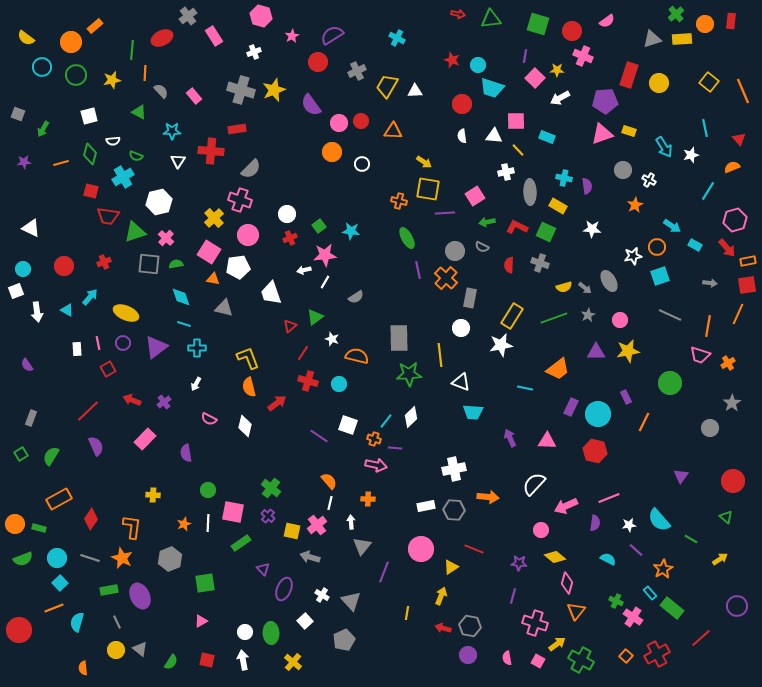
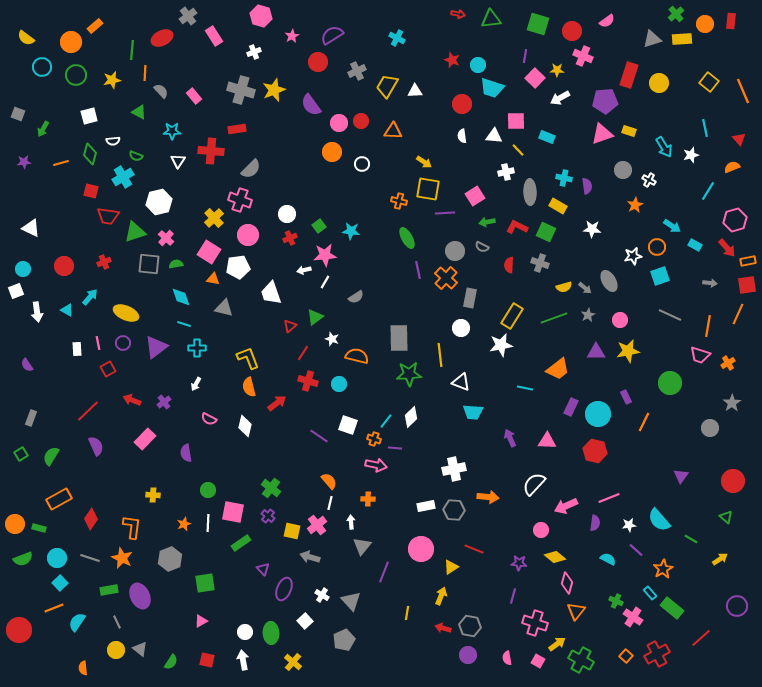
cyan semicircle at (77, 622): rotated 18 degrees clockwise
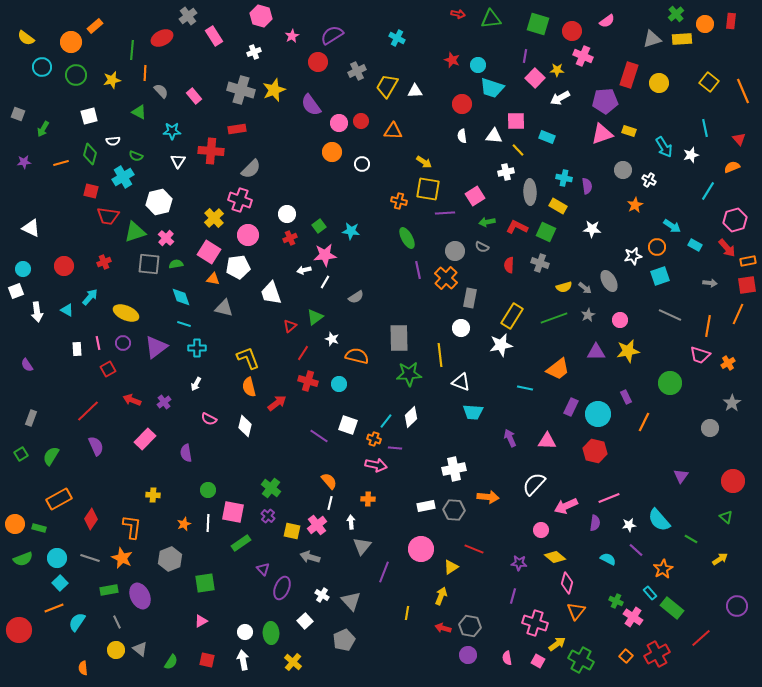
purple ellipse at (284, 589): moved 2 px left, 1 px up
